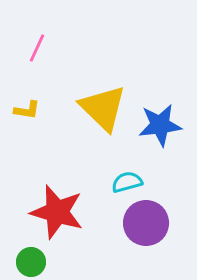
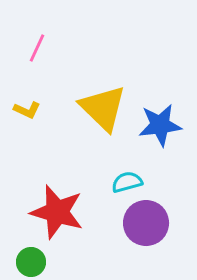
yellow L-shape: rotated 16 degrees clockwise
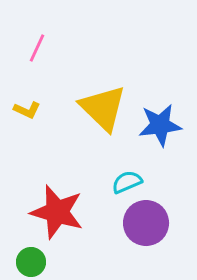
cyan semicircle: rotated 8 degrees counterclockwise
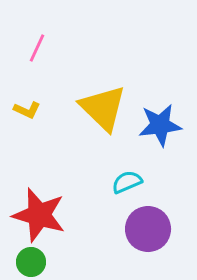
red star: moved 18 px left, 3 px down
purple circle: moved 2 px right, 6 px down
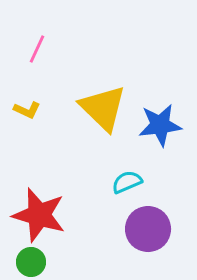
pink line: moved 1 px down
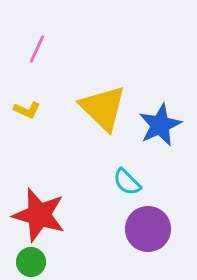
blue star: rotated 18 degrees counterclockwise
cyan semicircle: rotated 112 degrees counterclockwise
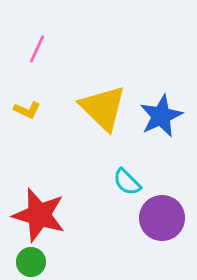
blue star: moved 1 px right, 9 px up
purple circle: moved 14 px right, 11 px up
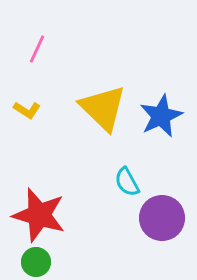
yellow L-shape: rotated 8 degrees clockwise
cyan semicircle: rotated 16 degrees clockwise
green circle: moved 5 px right
